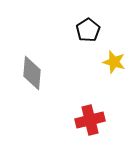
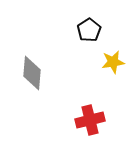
black pentagon: moved 1 px right
yellow star: moved 1 px left; rotated 25 degrees counterclockwise
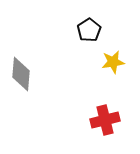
gray diamond: moved 11 px left, 1 px down
red cross: moved 15 px right
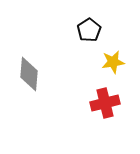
gray diamond: moved 8 px right
red cross: moved 17 px up
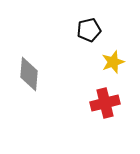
black pentagon: rotated 20 degrees clockwise
yellow star: rotated 10 degrees counterclockwise
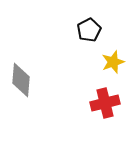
black pentagon: rotated 15 degrees counterclockwise
gray diamond: moved 8 px left, 6 px down
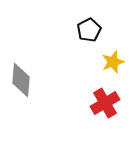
red cross: rotated 16 degrees counterclockwise
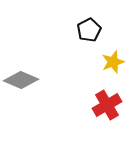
gray diamond: rotated 72 degrees counterclockwise
red cross: moved 2 px right, 2 px down
